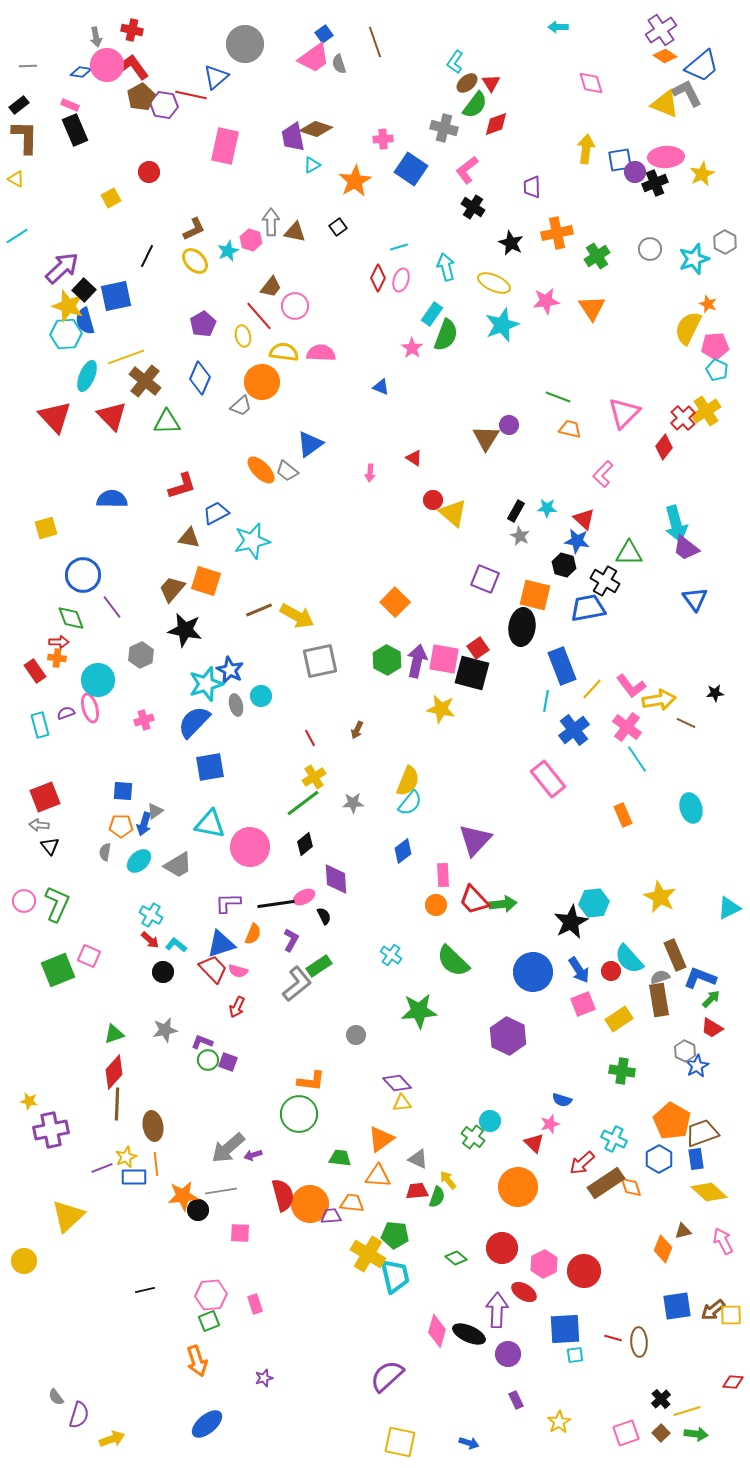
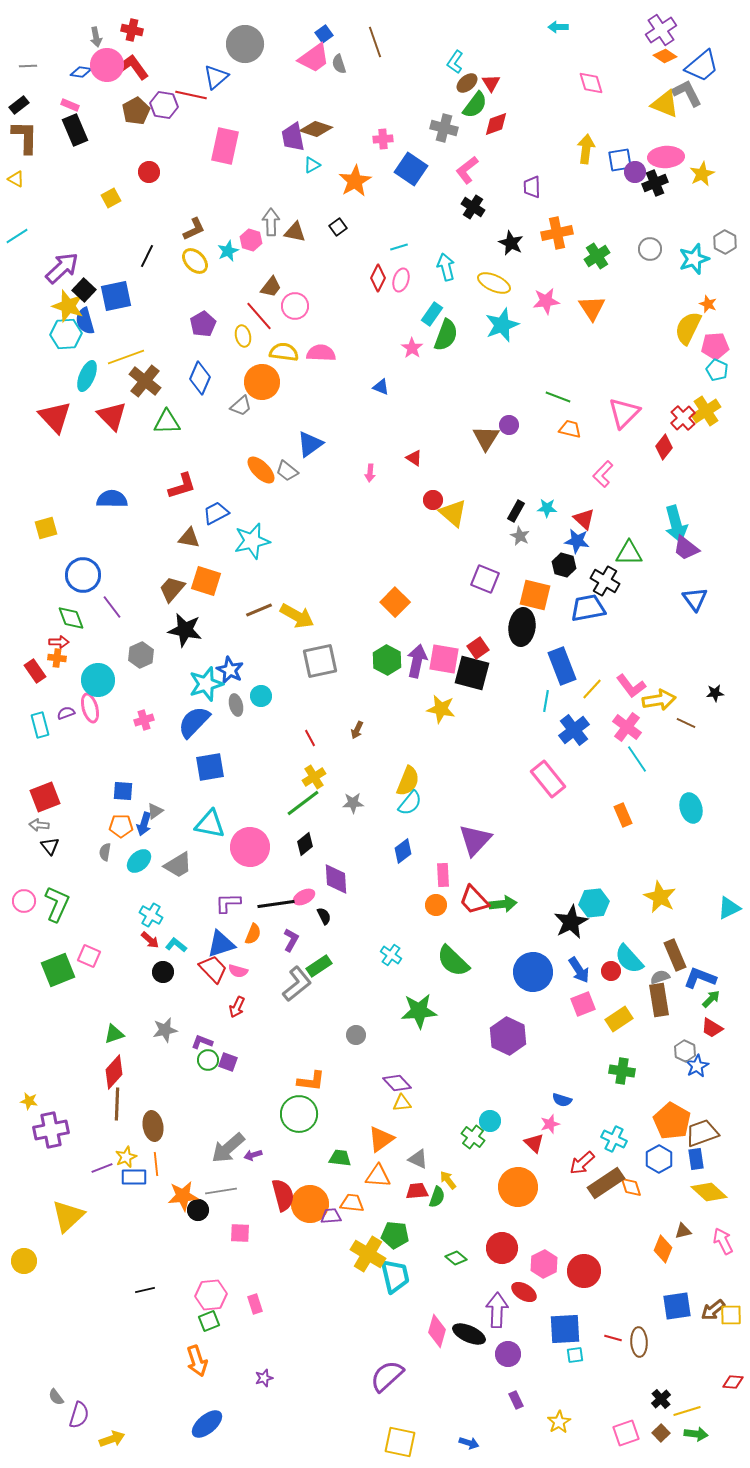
brown pentagon at (141, 97): moved 5 px left, 14 px down
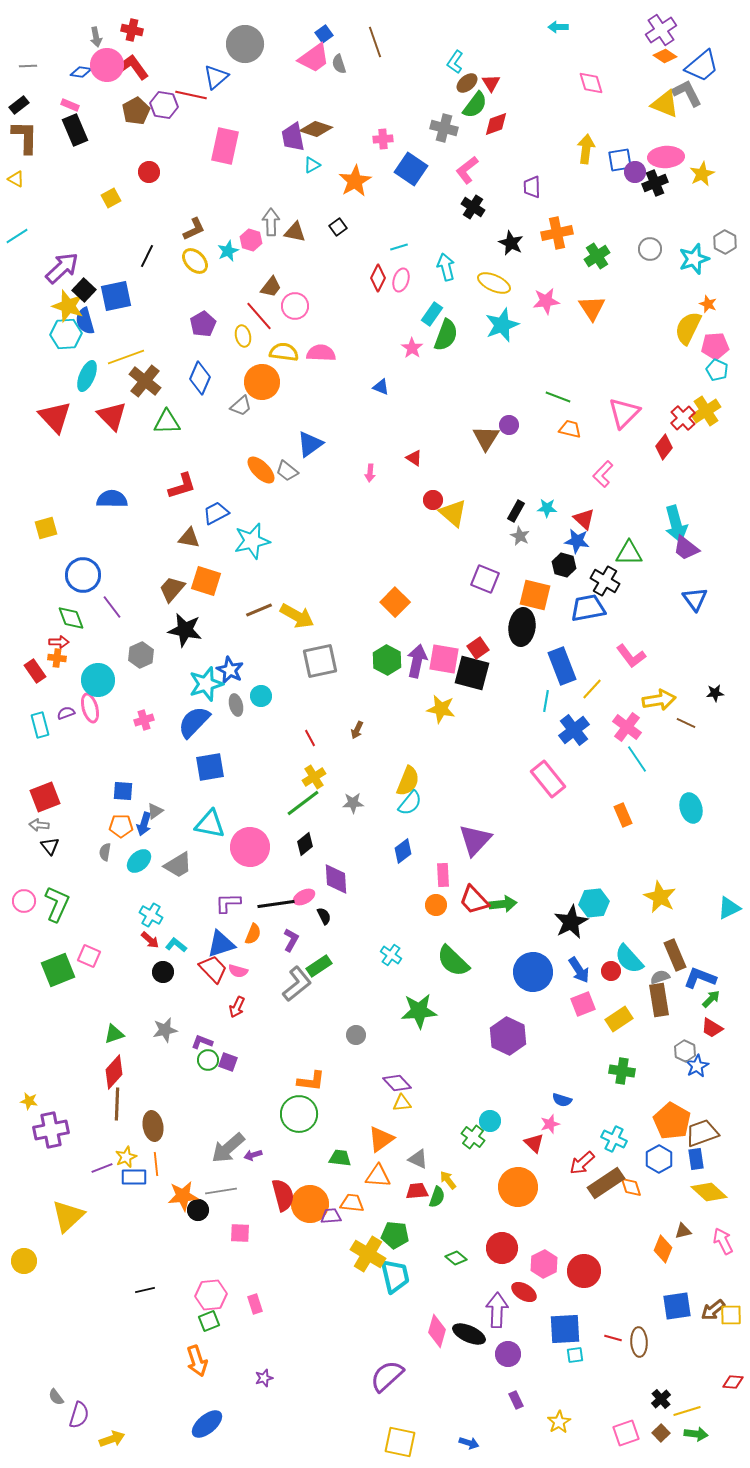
pink L-shape at (631, 686): moved 30 px up
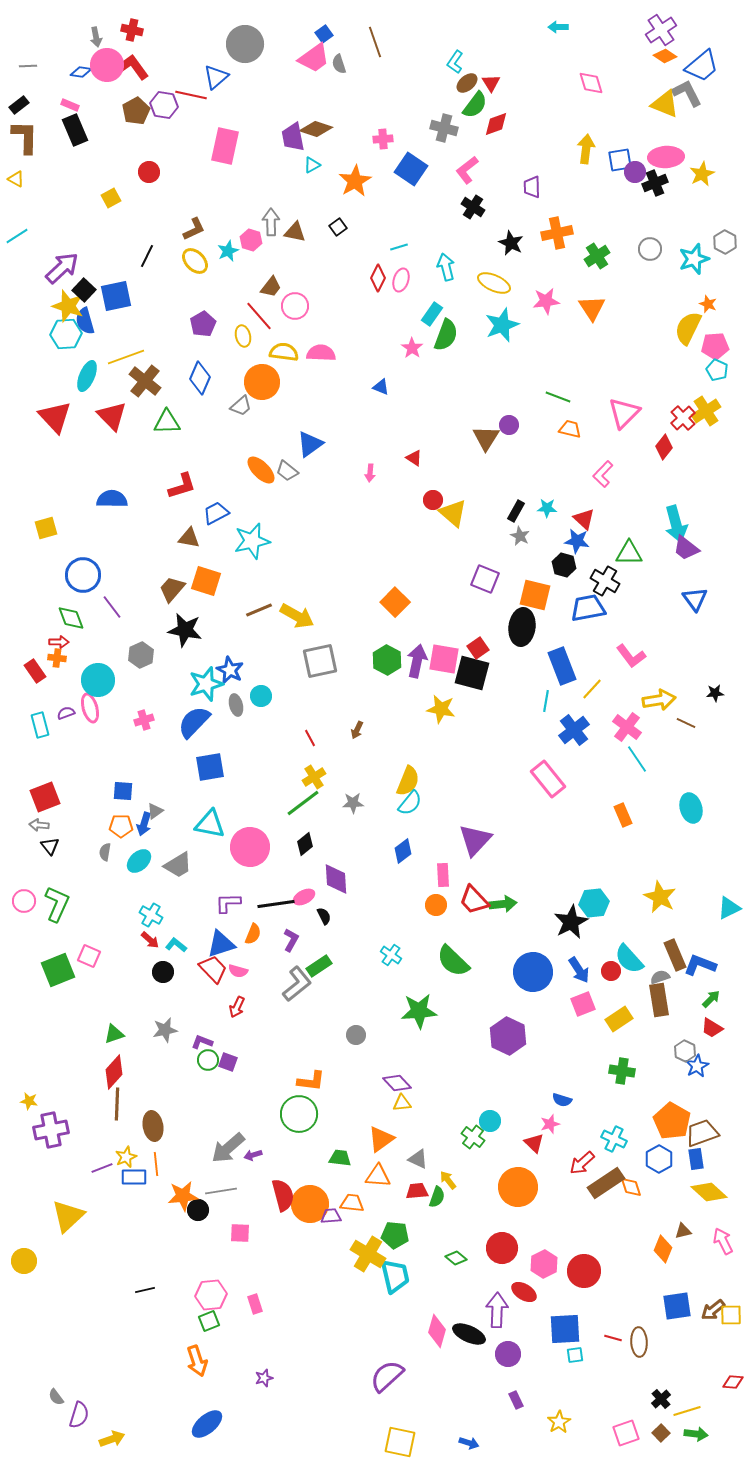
blue L-shape at (700, 978): moved 13 px up
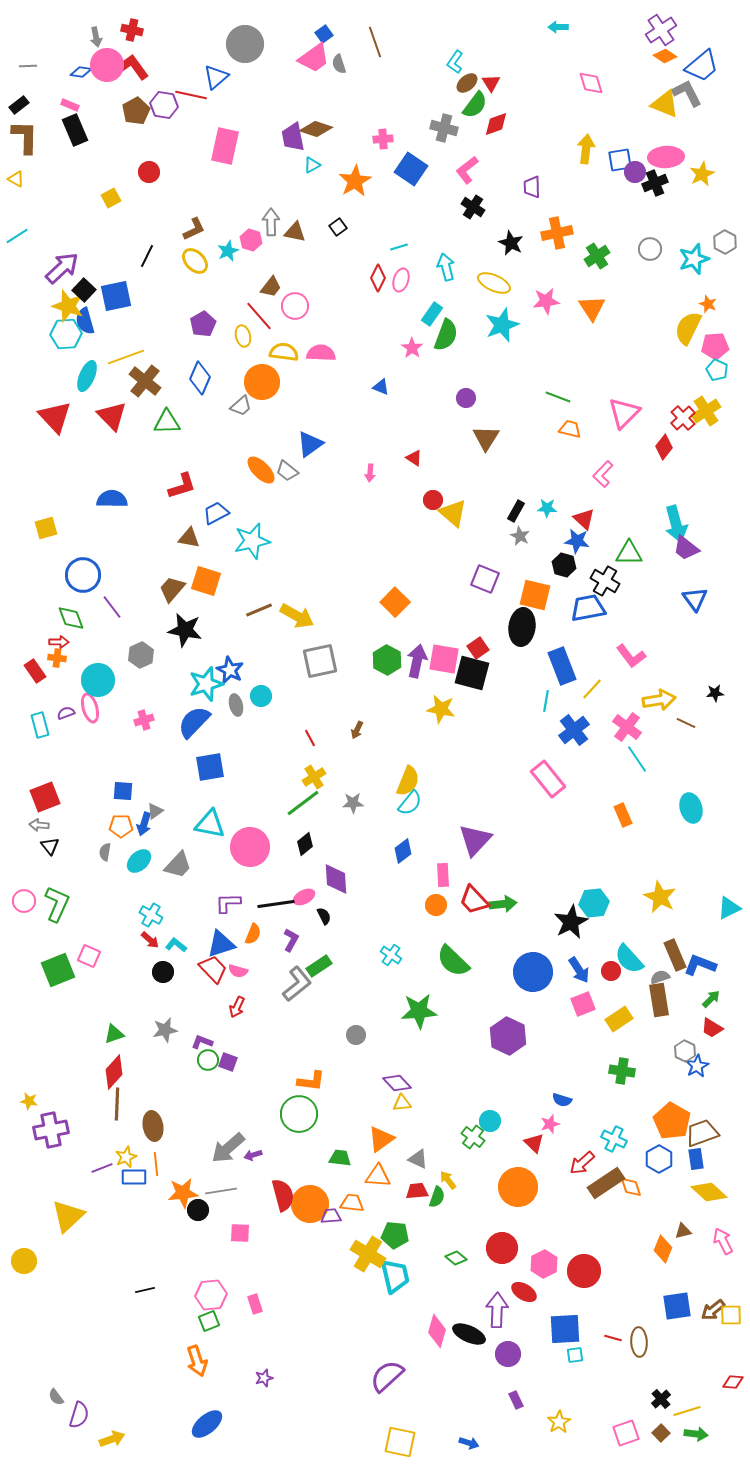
purple circle at (509, 425): moved 43 px left, 27 px up
gray trapezoid at (178, 865): rotated 16 degrees counterclockwise
orange star at (183, 1196): moved 3 px up
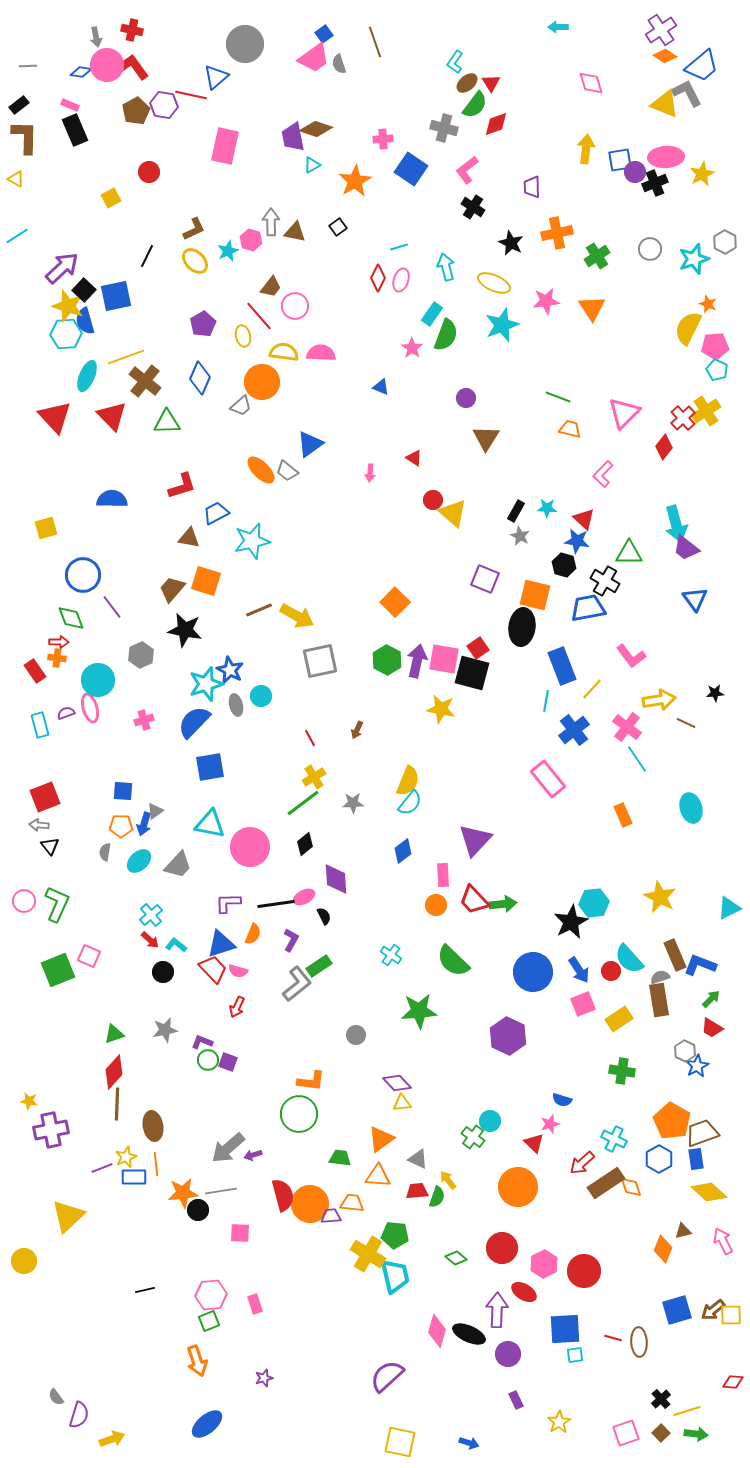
cyan cross at (151, 915): rotated 20 degrees clockwise
blue square at (677, 1306): moved 4 px down; rotated 8 degrees counterclockwise
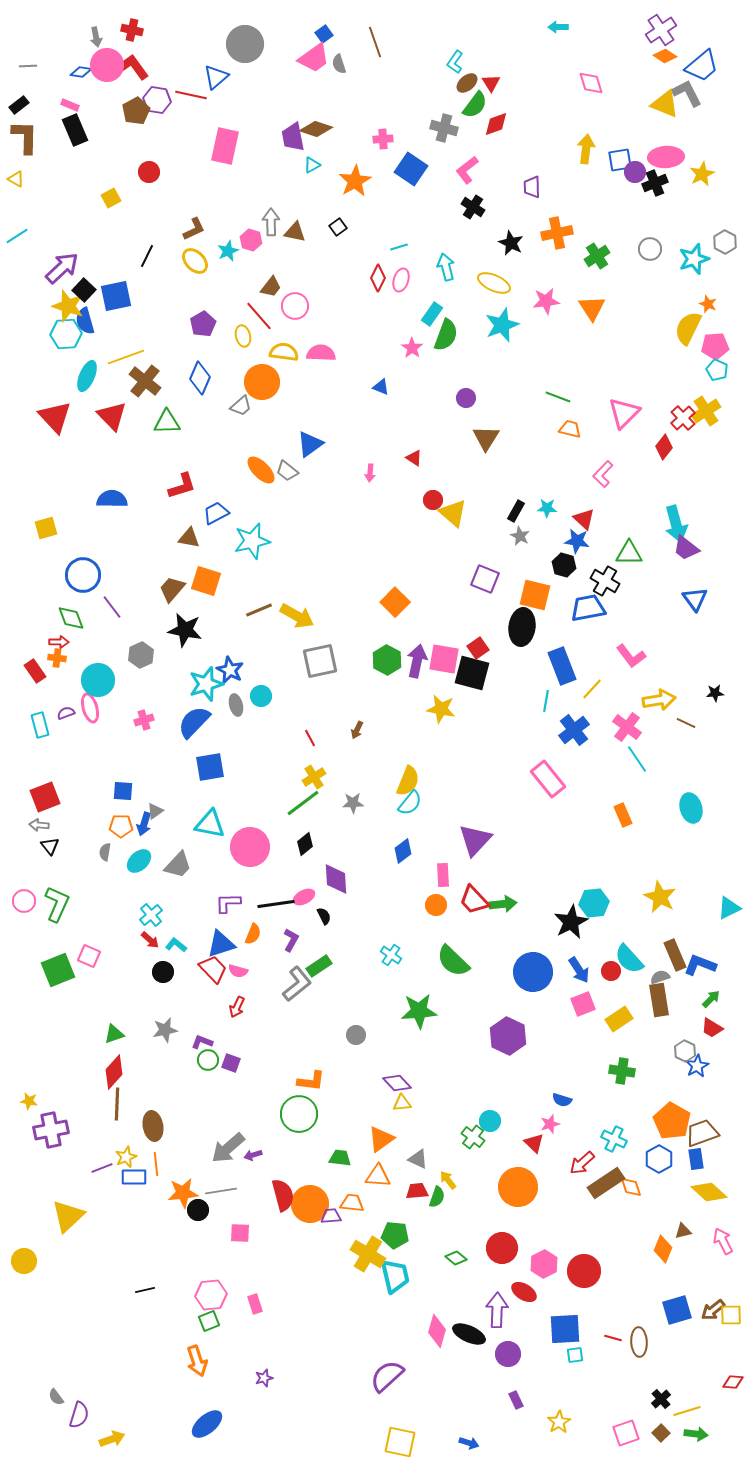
purple hexagon at (164, 105): moved 7 px left, 5 px up
purple square at (228, 1062): moved 3 px right, 1 px down
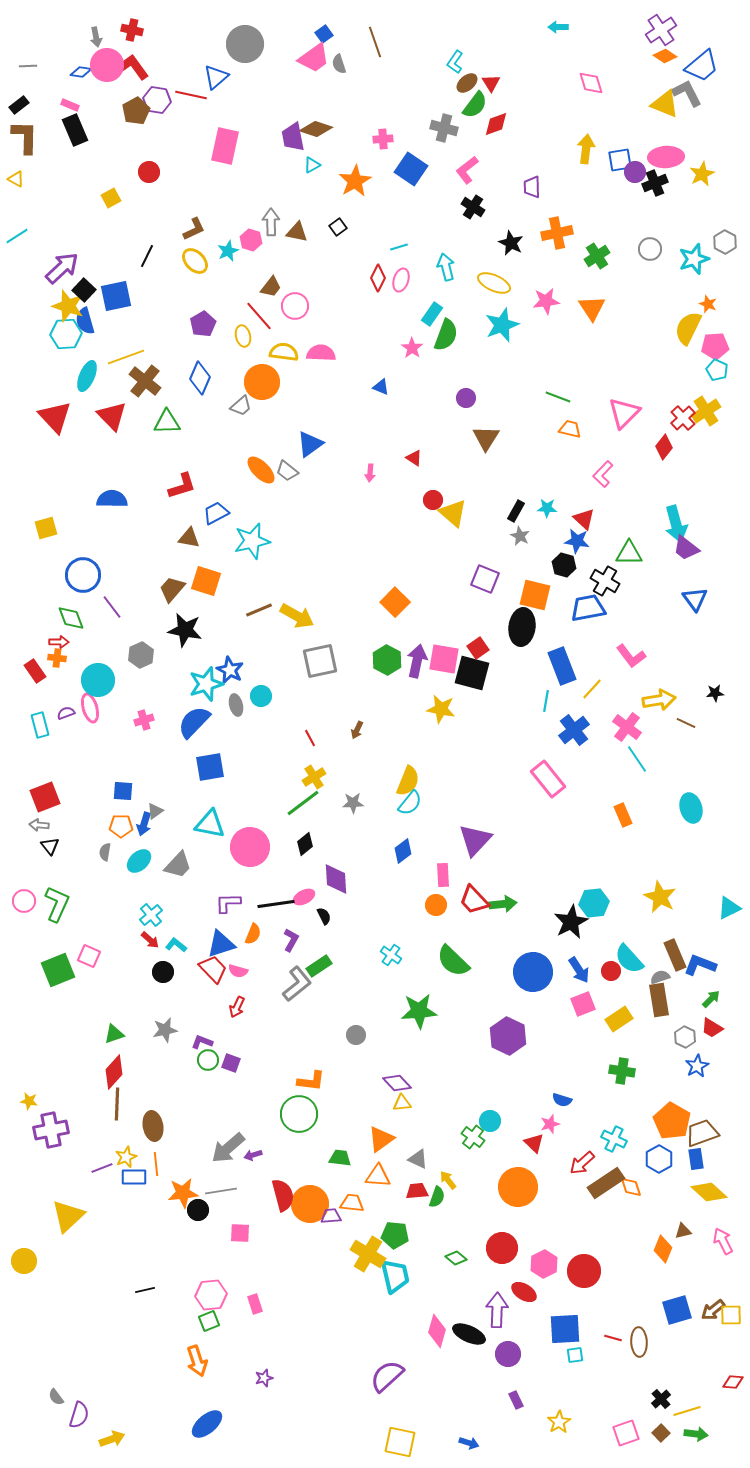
brown triangle at (295, 232): moved 2 px right
gray hexagon at (685, 1051): moved 14 px up
